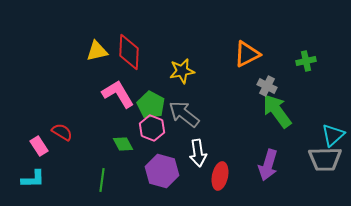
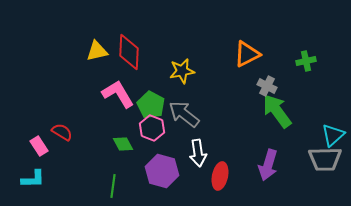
green line: moved 11 px right, 6 px down
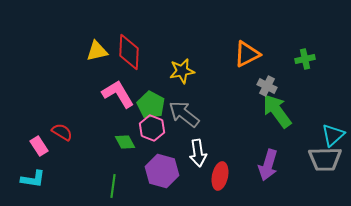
green cross: moved 1 px left, 2 px up
green diamond: moved 2 px right, 2 px up
cyan L-shape: rotated 10 degrees clockwise
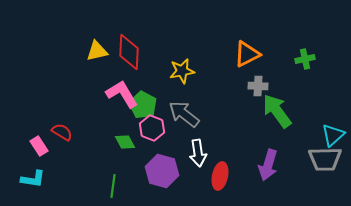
gray cross: moved 9 px left; rotated 24 degrees counterclockwise
pink L-shape: moved 4 px right
green pentagon: moved 8 px left
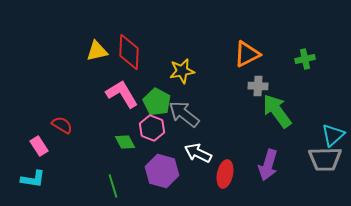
green pentagon: moved 14 px right, 3 px up
red semicircle: moved 7 px up
white arrow: rotated 124 degrees clockwise
red ellipse: moved 5 px right, 2 px up
green line: rotated 25 degrees counterclockwise
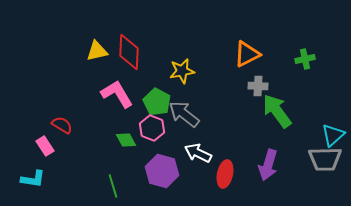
pink L-shape: moved 5 px left
green diamond: moved 1 px right, 2 px up
pink rectangle: moved 6 px right
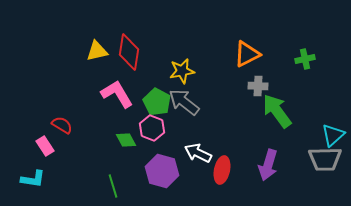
red diamond: rotated 6 degrees clockwise
gray arrow: moved 12 px up
red ellipse: moved 3 px left, 4 px up
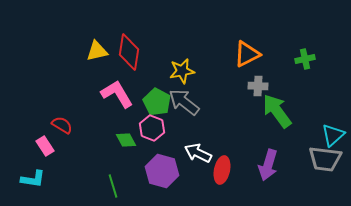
gray trapezoid: rotated 8 degrees clockwise
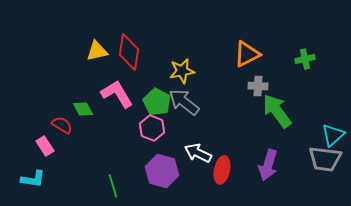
green diamond: moved 43 px left, 31 px up
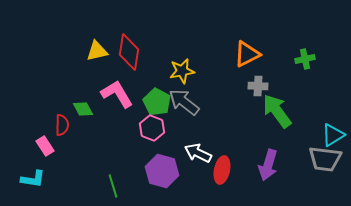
red semicircle: rotated 60 degrees clockwise
cyan triangle: rotated 10 degrees clockwise
